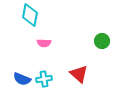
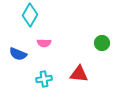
cyan diamond: rotated 20 degrees clockwise
green circle: moved 2 px down
red triangle: rotated 36 degrees counterclockwise
blue semicircle: moved 4 px left, 25 px up
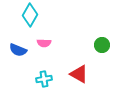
green circle: moved 2 px down
blue semicircle: moved 4 px up
red triangle: rotated 24 degrees clockwise
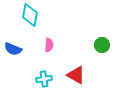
cyan diamond: rotated 20 degrees counterclockwise
pink semicircle: moved 5 px right, 2 px down; rotated 88 degrees counterclockwise
blue semicircle: moved 5 px left, 1 px up
red triangle: moved 3 px left, 1 px down
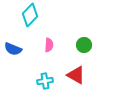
cyan diamond: rotated 35 degrees clockwise
green circle: moved 18 px left
cyan cross: moved 1 px right, 2 px down
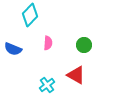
pink semicircle: moved 1 px left, 2 px up
cyan cross: moved 2 px right, 4 px down; rotated 28 degrees counterclockwise
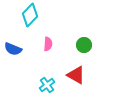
pink semicircle: moved 1 px down
